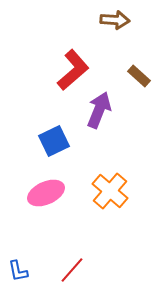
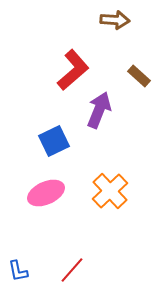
orange cross: rotated 6 degrees clockwise
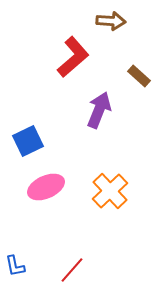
brown arrow: moved 4 px left, 1 px down
red L-shape: moved 13 px up
blue square: moved 26 px left
pink ellipse: moved 6 px up
blue L-shape: moved 3 px left, 5 px up
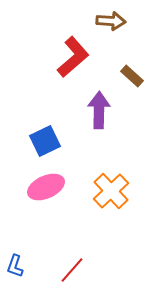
brown rectangle: moved 7 px left
purple arrow: rotated 21 degrees counterclockwise
blue square: moved 17 px right
orange cross: moved 1 px right
blue L-shape: rotated 30 degrees clockwise
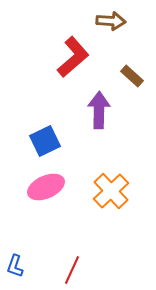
red line: rotated 16 degrees counterclockwise
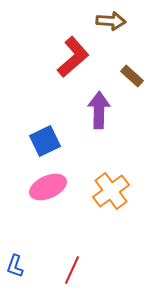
pink ellipse: moved 2 px right
orange cross: rotated 6 degrees clockwise
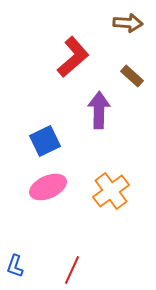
brown arrow: moved 17 px right, 2 px down
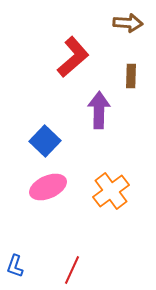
brown rectangle: moved 1 px left; rotated 50 degrees clockwise
blue square: rotated 20 degrees counterclockwise
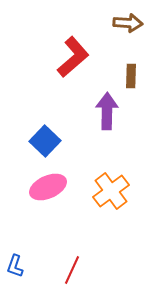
purple arrow: moved 8 px right, 1 px down
